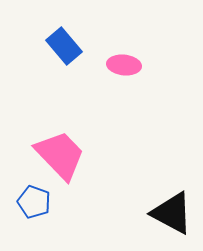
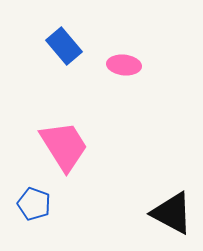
pink trapezoid: moved 4 px right, 9 px up; rotated 12 degrees clockwise
blue pentagon: moved 2 px down
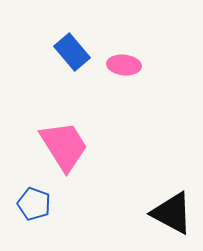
blue rectangle: moved 8 px right, 6 px down
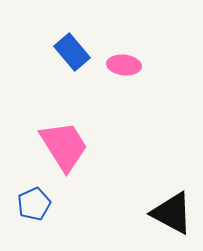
blue pentagon: rotated 28 degrees clockwise
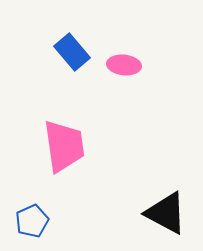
pink trapezoid: rotated 24 degrees clockwise
blue pentagon: moved 2 px left, 17 px down
black triangle: moved 6 px left
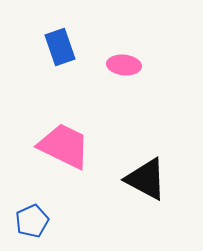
blue rectangle: moved 12 px left, 5 px up; rotated 21 degrees clockwise
pink trapezoid: rotated 56 degrees counterclockwise
black triangle: moved 20 px left, 34 px up
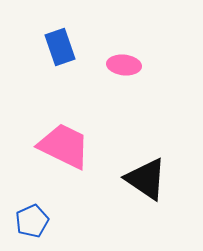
black triangle: rotated 6 degrees clockwise
